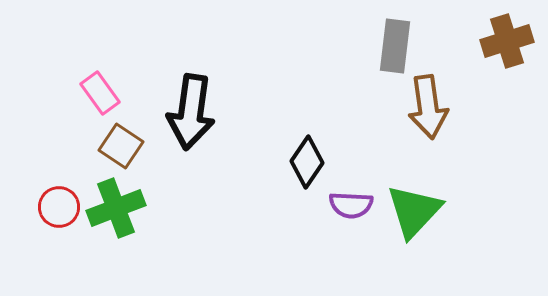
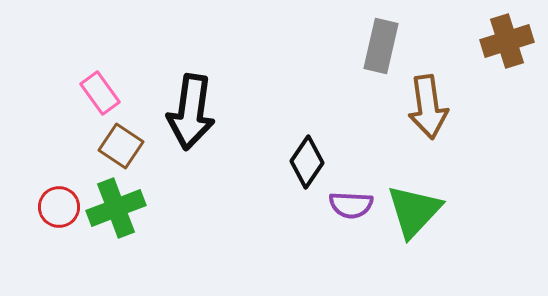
gray rectangle: moved 14 px left; rotated 6 degrees clockwise
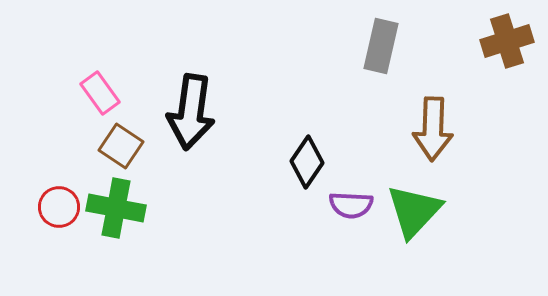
brown arrow: moved 5 px right, 22 px down; rotated 10 degrees clockwise
green cross: rotated 32 degrees clockwise
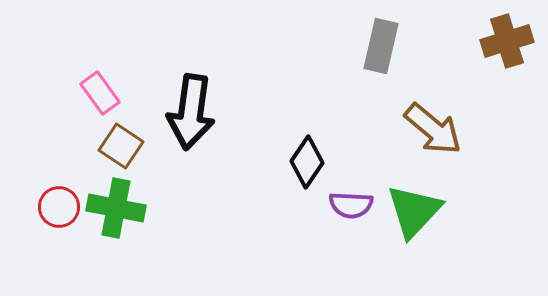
brown arrow: rotated 52 degrees counterclockwise
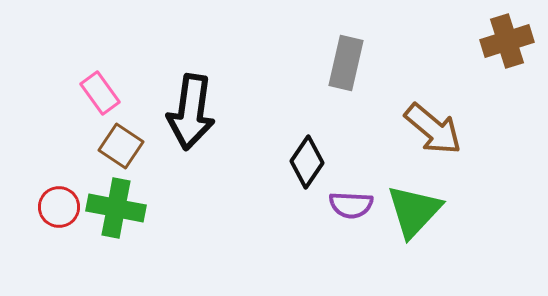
gray rectangle: moved 35 px left, 17 px down
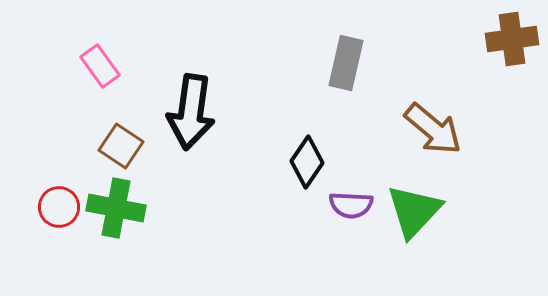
brown cross: moved 5 px right, 2 px up; rotated 9 degrees clockwise
pink rectangle: moved 27 px up
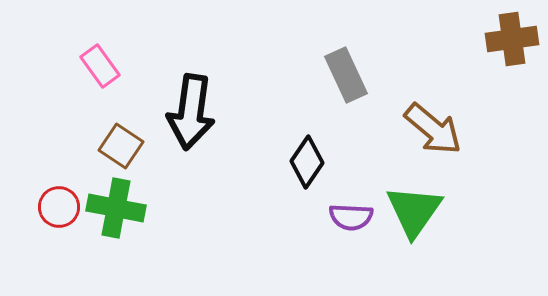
gray rectangle: moved 12 px down; rotated 38 degrees counterclockwise
purple semicircle: moved 12 px down
green triangle: rotated 8 degrees counterclockwise
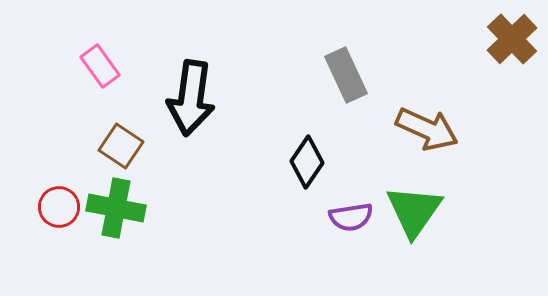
brown cross: rotated 36 degrees counterclockwise
black arrow: moved 14 px up
brown arrow: moved 6 px left; rotated 16 degrees counterclockwise
purple semicircle: rotated 12 degrees counterclockwise
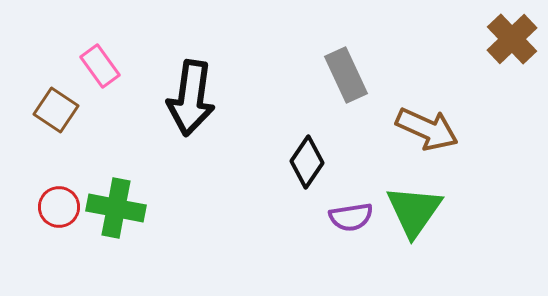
brown square: moved 65 px left, 36 px up
